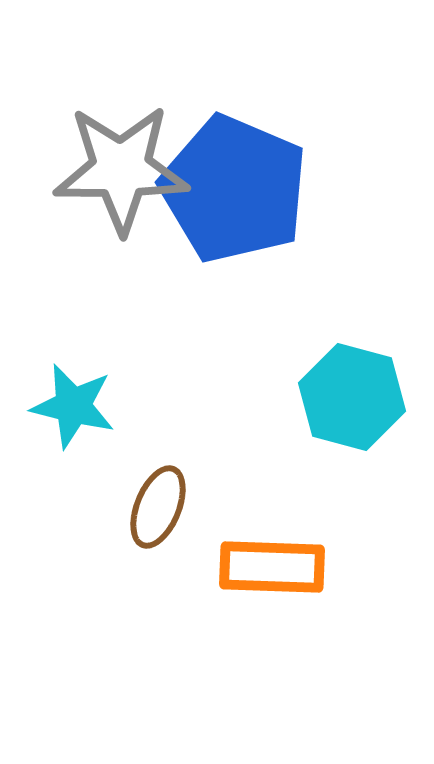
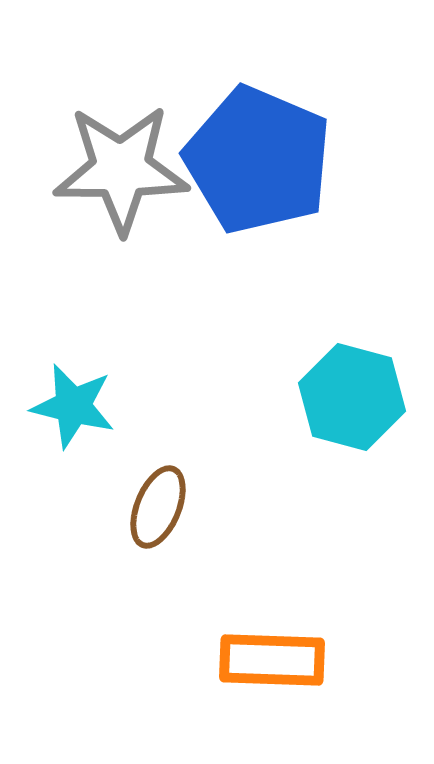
blue pentagon: moved 24 px right, 29 px up
orange rectangle: moved 93 px down
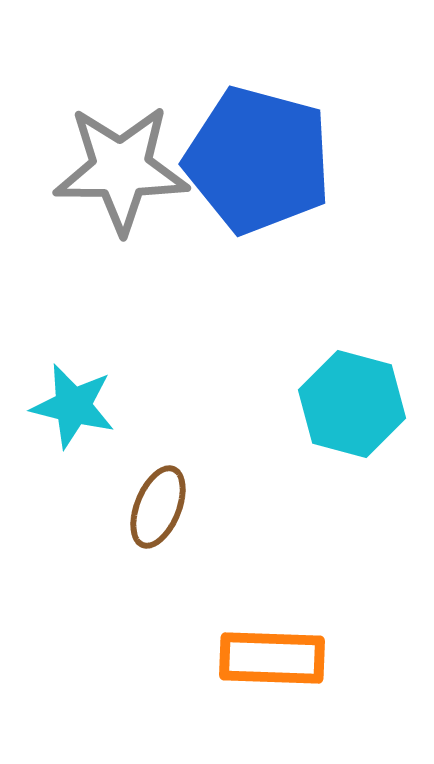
blue pentagon: rotated 8 degrees counterclockwise
cyan hexagon: moved 7 px down
orange rectangle: moved 2 px up
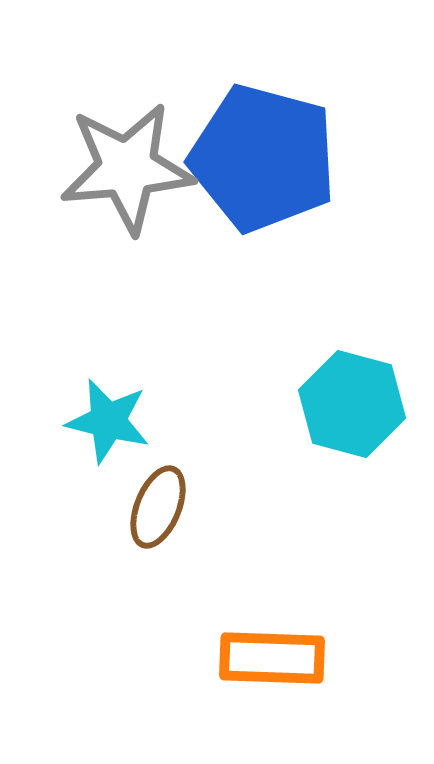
blue pentagon: moved 5 px right, 2 px up
gray star: moved 6 px right, 1 px up; rotated 5 degrees counterclockwise
cyan star: moved 35 px right, 15 px down
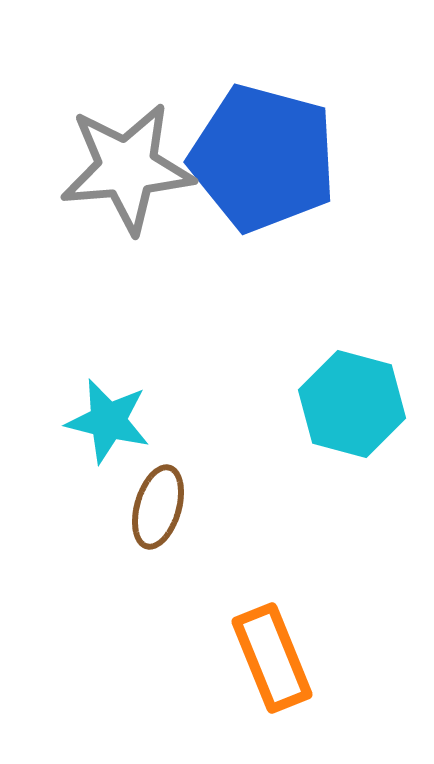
brown ellipse: rotated 6 degrees counterclockwise
orange rectangle: rotated 66 degrees clockwise
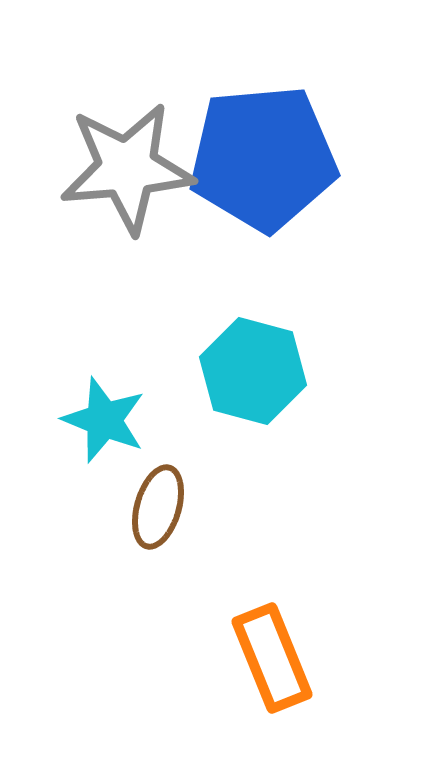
blue pentagon: rotated 20 degrees counterclockwise
cyan hexagon: moved 99 px left, 33 px up
cyan star: moved 4 px left, 1 px up; rotated 8 degrees clockwise
